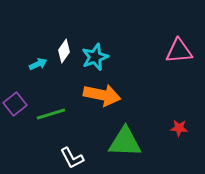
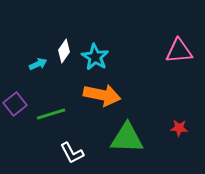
cyan star: rotated 20 degrees counterclockwise
green triangle: moved 2 px right, 4 px up
white L-shape: moved 5 px up
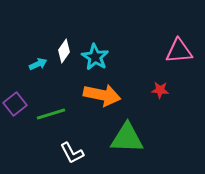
red star: moved 19 px left, 38 px up
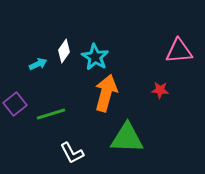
orange arrow: moved 4 px right, 2 px up; rotated 87 degrees counterclockwise
